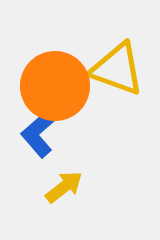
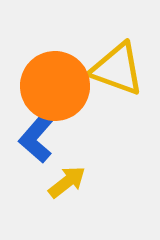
blue L-shape: moved 3 px left, 5 px down; rotated 8 degrees counterclockwise
yellow arrow: moved 3 px right, 5 px up
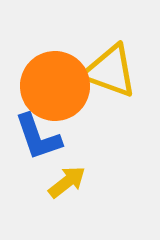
yellow triangle: moved 7 px left, 2 px down
blue L-shape: moved 1 px down; rotated 60 degrees counterclockwise
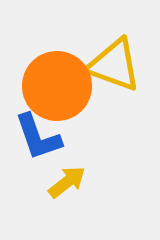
yellow triangle: moved 4 px right, 6 px up
orange circle: moved 2 px right
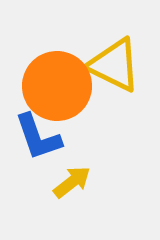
yellow triangle: rotated 6 degrees clockwise
yellow arrow: moved 5 px right
